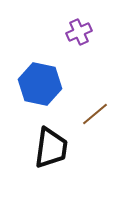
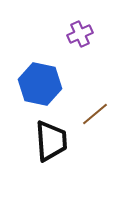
purple cross: moved 1 px right, 2 px down
black trapezoid: moved 7 px up; rotated 12 degrees counterclockwise
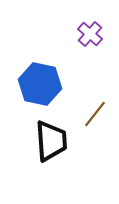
purple cross: moved 10 px right; rotated 25 degrees counterclockwise
brown line: rotated 12 degrees counterclockwise
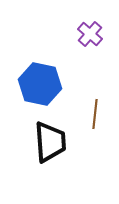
brown line: rotated 32 degrees counterclockwise
black trapezoid: moved 1 px left, 1 px down
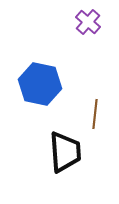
purple cross: moved 2 px left, 12 px up
black trapezoid: moved 15 px right, 10 px down
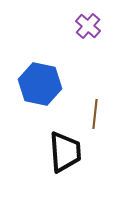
purple cross: moved 4 px down
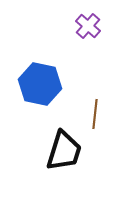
black trapezoid: moved 1 px left, 1 px up; rotated 21 degrees clockwise
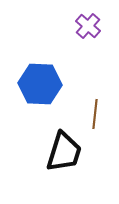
blue hexagon: rotated 9 degrees counterclockwise
black trapezoid: moved 1 px down
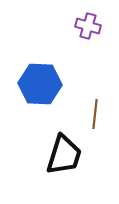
purple cross: rotated 25 degrees counterclockwise
black trapezoid: moved 3 px down
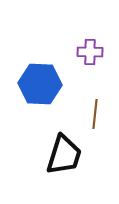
purple cross: moved 2 px right, 26 px down; rotated 15 degrees counterclockwise
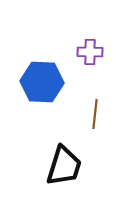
blue hexagon: moved 2 px right, 2 px up
black trapezoid: moved 11 px down
